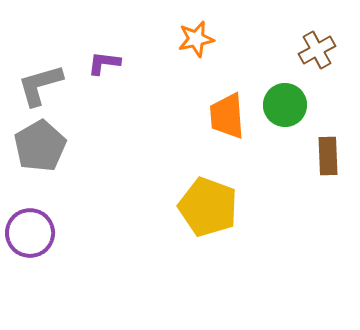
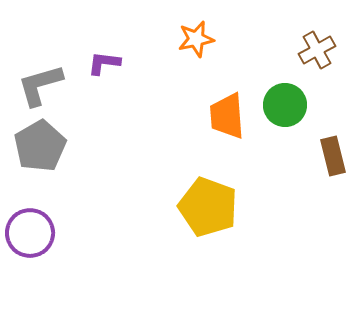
brown rectangle: moved 5 px right; rotated 12 degrees counterclockwise
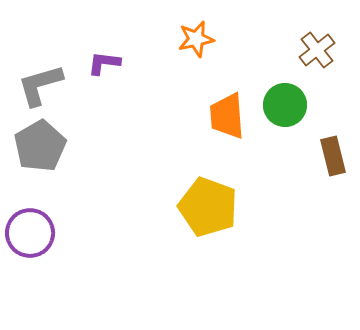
brown cross: rotated 9 degrees counterclockwise
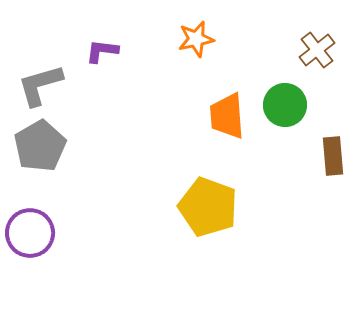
purple L-shape: moved 2 px left, 12 px up
brown rectangle: rotated 9 degrees clockwise
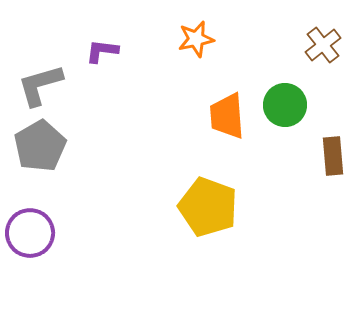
brown cross: moved 6 px right, 5 px up
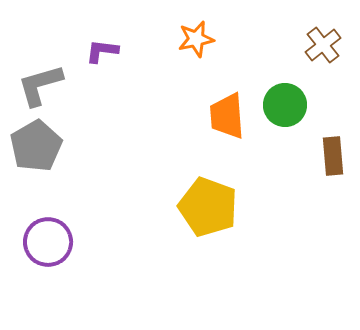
gray pentagon: moved 4 px left
purple circle: moved 18 px right, 9 px down
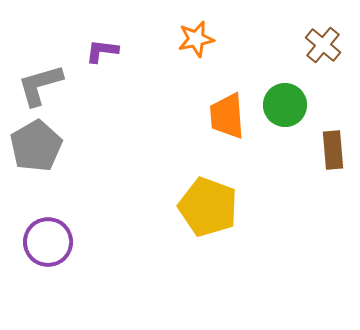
brown cross: rotated 12 degrees counterclockwise
brown rectangle: moved 6 px up
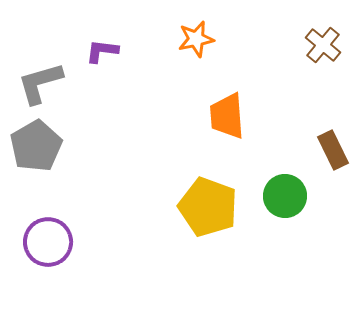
gray L-shape: moved 2 px up
green circle: moved 91 px down
brown rectangle: rotated 21 degrees counterclockwise
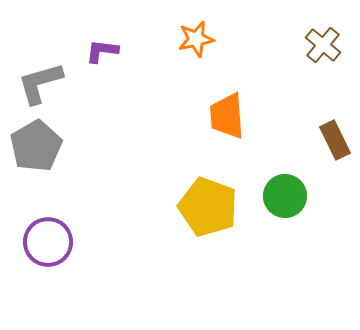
brown rectangle: moved 2 px right, 10 px up
